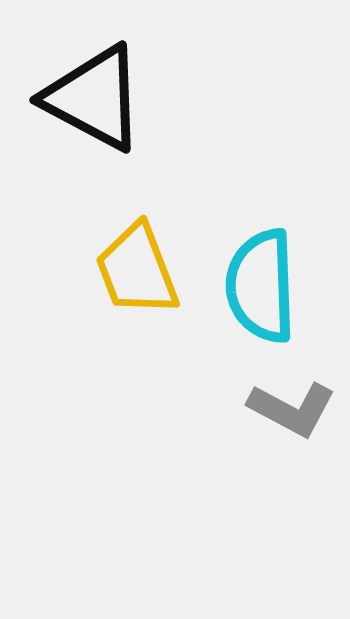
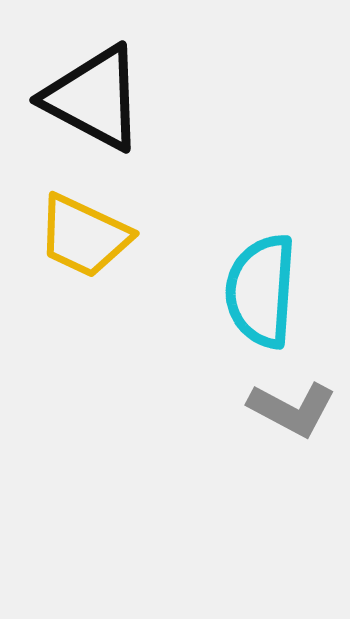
yellow trapezoid: moved 53 px left, 34 px up; rotated 44 degrees counterclockwise
cyan semicircle: moved 5 px down; rotated 6 degrees clockwise
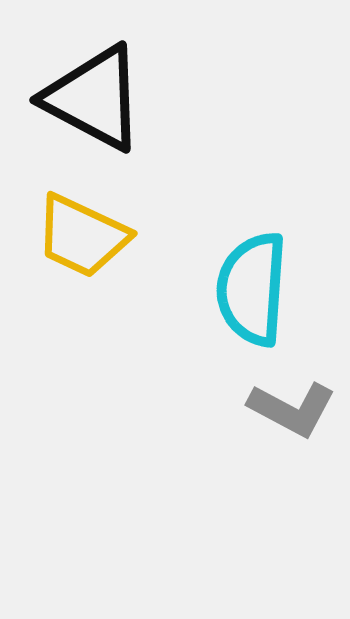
yellow trapezoid: moved 2 px left
cyan semicircle: moved 9 px left, 2 px up
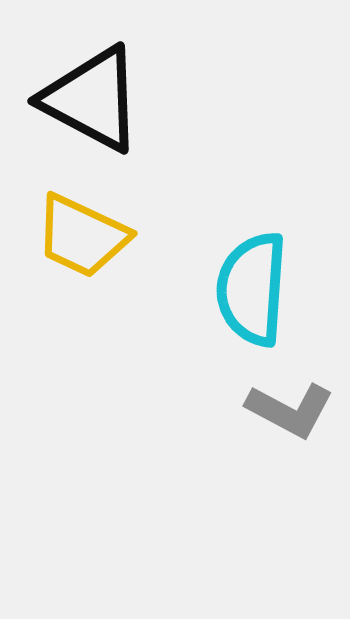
black triangle: moved 2 px left, 1 px down
gray L-shape: moved 2 px left, 1 px down
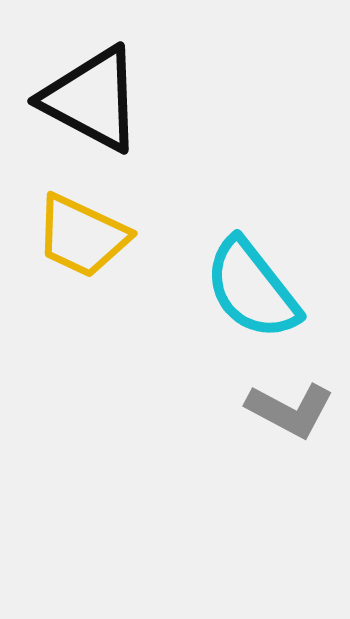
cyan semicircle: rotated 42 degrees counterclockwise
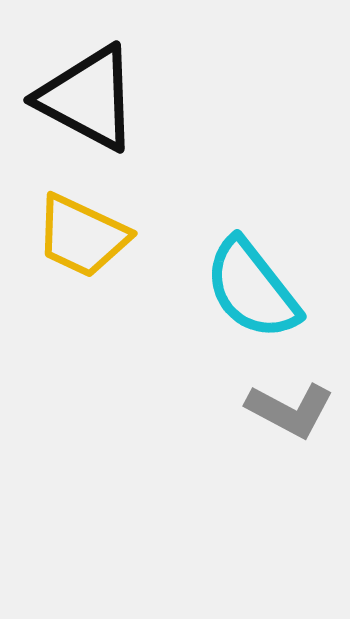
black triangle: moved 4 px left, 1 px up
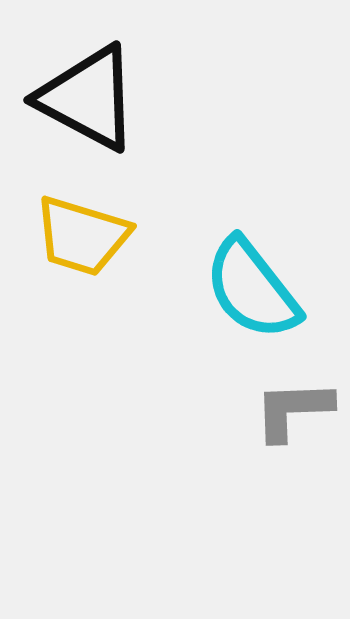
yellow trapezoid: rotated 8 degrees counterclockwise
gray L-shape: moved 3 px right; rotated 150 degrees clockwise
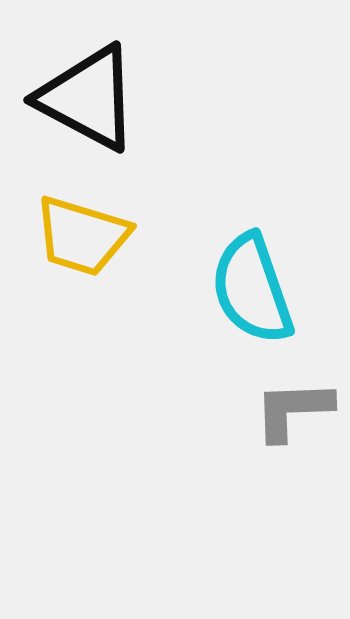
cyan semicircle: rotated 19 degrees clockwise
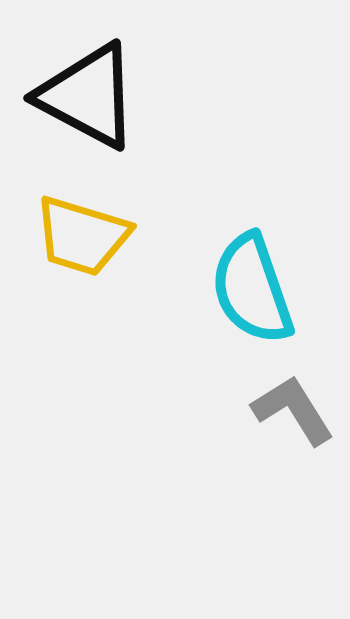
black triangle: moved 2 px up
gray L-shape: rotated 60 degrees clockwise
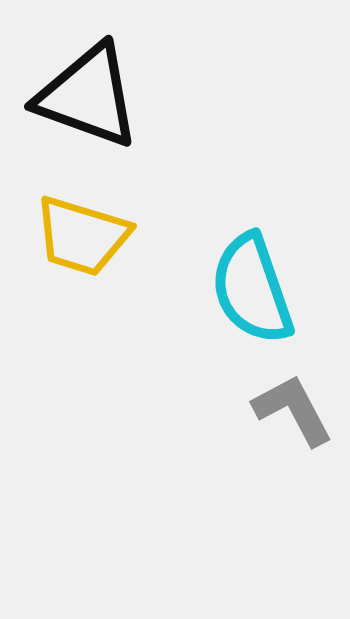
black triangle: rotated 8 degrees counterclockwise
gray L-shape: rotated 4 degrees clockwise
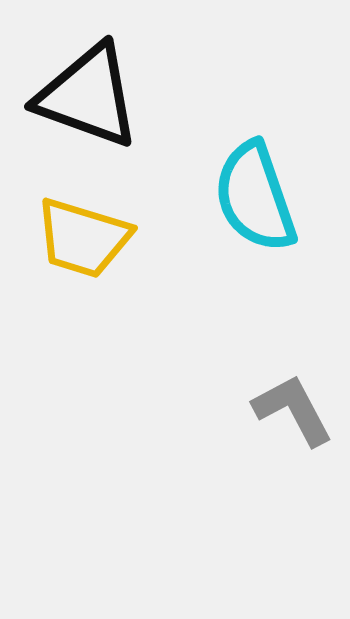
yellow trapezoid: moved 1 px right, 2 px down
cyan semicircle: moved 3 px right, 92 px up
